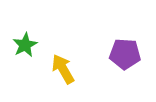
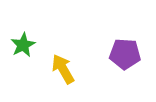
green star: moved 2 px left
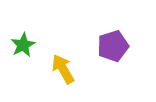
purple pentagon: moved 12 px left, 8 px up; rotated 20 degrees counterclockwise
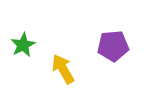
purple pentagon: rotated 12 degrees clockwise
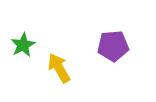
yellow arrow: moved 4 px left, 1 px up
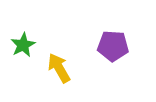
purple pentagon: rotated 8 degrees clockwise
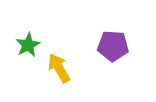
green star: moved 5 px right
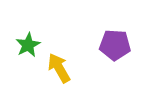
purple pentagon: moved 2 px right, 1 px up
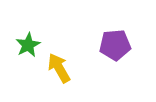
purple pentagon: rotated 8 degrees counterclockwise
